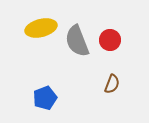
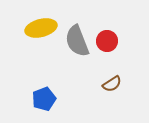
red circle: moved 3 px left, 1 px down
brown semicircle: rotated 36 degrees clockwise
blue pentagon: moved 1 px left, 1 px down
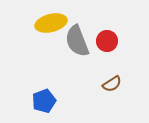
yellow ellipse: moved 10 px right, 5 px up
blue pentagon: moved 2 px down
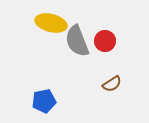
yellow ellipse: rotated 28 degrees clockwise
red circle: moved 2 px left
blue pentagon: rotated 10 degrees clockwise
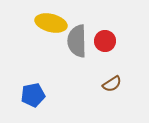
gray semicircle: rotated 20 degrees clockwise
blue pentagon: moved 11 px left, 6 px up
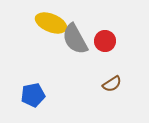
yellow ellipse: rotated 8 degrees clockwise
gray semicircle: moved 2 px left, 2 px up; rotated 28 degrees counterclockwise
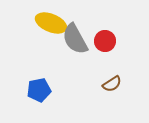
blue pentagon: moved 6 px right, 5 px up
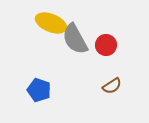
red circle: moved 1 px right, 4 px down
brown semicircle: moved 2 px down
blue pentagon: rotated 30 degrees clockwise
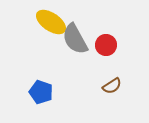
yellow ellipse: moved 1 px up; rotated 12 degrees clockwise
blue pentagon: moved 2 px right, 2 px down
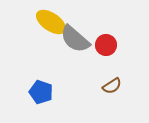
gray semicircle: rotated 20 degrees counterclockwise
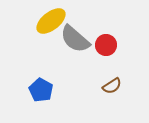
yellow ellipse: moved 1 px up; rotated 72 degrees counterclockwise
blue pentagon: moved 2 px up; rotated 10 degrees clockwise
